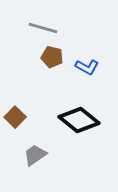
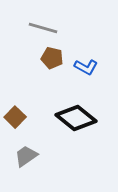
brown pentagon: moved 1 px down
blue L-shape: moved 1 px left
black diamond: moved 3 px left, 2 px up
gray trapezoid: moved 9 px left, 1 px down
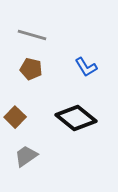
gray line: moved 11 px left, 7 px down
brown pentagon: moved 21 px left, 11 px down
blue L-shape: rotated 30 degrees clockwise
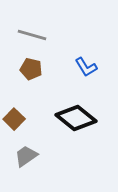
brown square: moved 1 px left, 2 px down
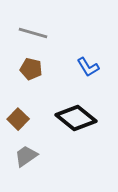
gray line: moved 1 px right, 2 px up
blue L-shape: moved 2 px right
brown square: moved 4 px right
